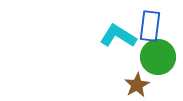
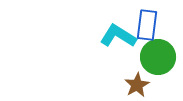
blue rectangle: moved 3 px left, 1 px up
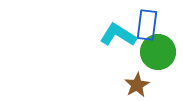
cyan L-shape: moved 1 px up
green circle: moved 5 px up
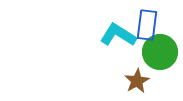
green circle: moved 2 px right
brown star: moved 4 px up
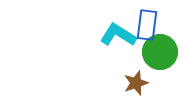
brown star: moved 1 px left, 2 px down; rotated 10 degrees clockwise
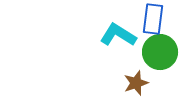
blue rectangle: moved 6 px right, 6 px up
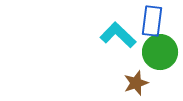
blue rectangle: moved 1 px left, 2 px down
cyan L-shape: rotated 12 degrees clockwise
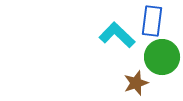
cyan L-shape: moved 1 px left
green circle: moved 2 px right, 5 px down
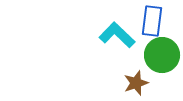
green circle: moved 2 px up
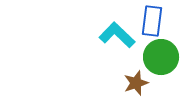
green circle: moved 1 px left, 2 px down
